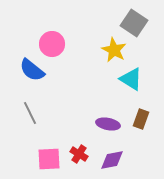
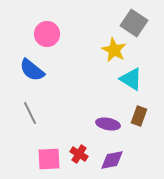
pink circle: moved 5 px left, 10 px up
brown rectangle: moved 2 px left, 3 px up
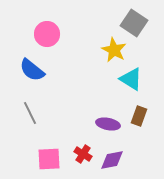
red cross: moved 4 px right
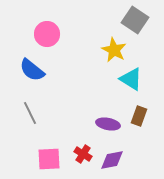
gray square: moved 1 px right, 3 px up
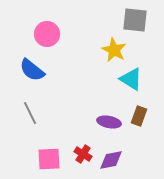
gray square: rotated 28 degrees counterclockwise
purple ellipse: moved 1 px right, 2 px up
purple diamond: moved 1 px left
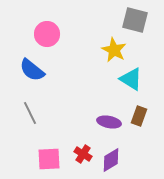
gray square: rotated 8 degrees clockwise
purple diamond: rotated 20 degrees counterclockwise
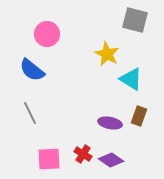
yellow star: moved 7 px left, 4 px down
purple ellipse: moved 1 px right, 1 px down
purple diamond: rotated 65 degrees clockwise
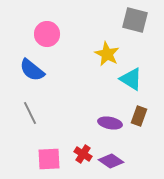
purple diamond: moved 1 px down
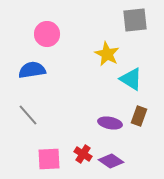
gray square: rotated 20 degrees counterclockwise
blue semicircle: rotated 132 degrees clockwise
gray line: moved 2 px left, 2 px down; rotated 15 degrees counterclockwise
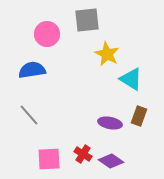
gray square: moved 48 px left
gray line: moved 1 px right
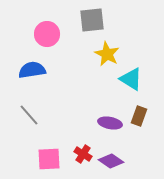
gray square: moved 5 px right
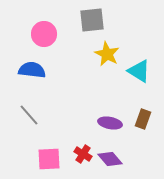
pink circle: moved 3 px left
blue semicircle: rotated 16 degrees clockwise
cyan triangle: moved 8 px right, 8 px up
brown rectangle: moved 4 px right, 3 px down
purple diamond: moved 1 px left, 2 px up; rotated 15 degrees clockwise
